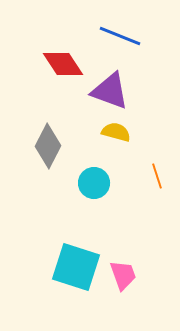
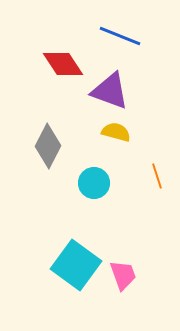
cyan square: moved 2 px up; rotated 18 degrees clockwise
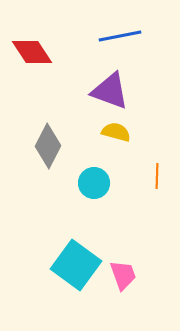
blue line: rotated 33 degrees counterclockwise
red diamond: moved 31 px left, 12 px up
orange line: rotated 20 degrees clockwise
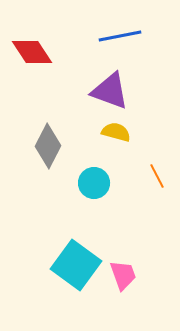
orange line: rotated 30 degrees counterclockwise
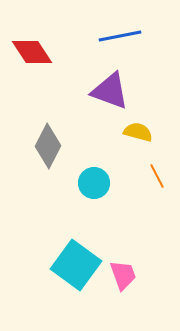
yellow semicircle: moved 22 px right
